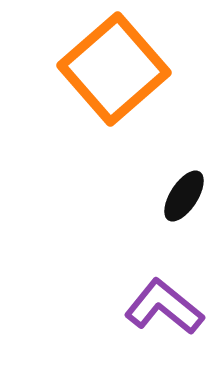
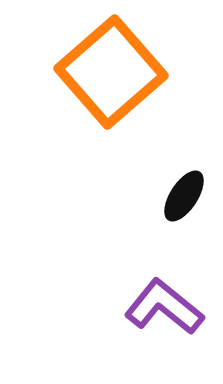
orange square: moved 3 px left, 3 px down
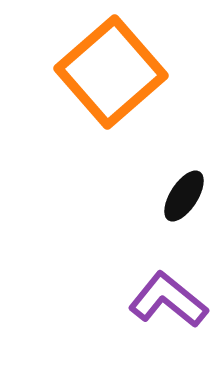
purple L-shape: moved 4 px right, 7 px up
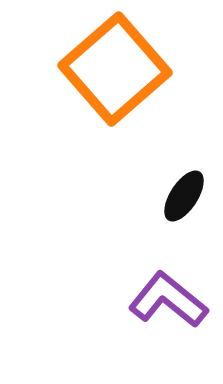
orange square: moved 4 px right, 3 px up
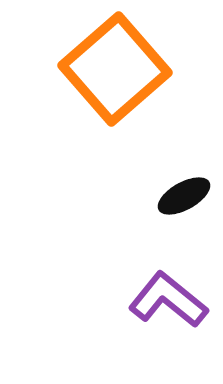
black ellipse: rotated 28 degrees clockwise
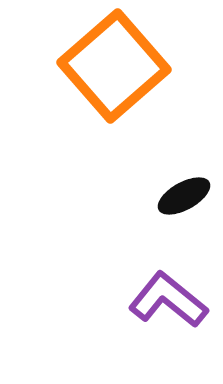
orange square: moved 1 px left, 3 px up
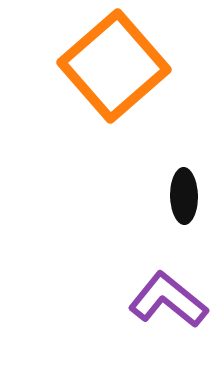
black ellipse: rotated 62 degrees counterclockwise
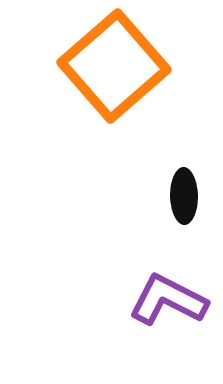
purple L-shape: rotated 12 degrees counterclockwise
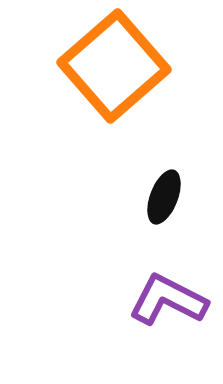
black ellipse: moved 20 px left, 1 px down; rotated 22 degrees clockwise
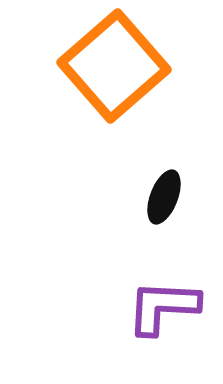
purple L-shape: moved 5 px left, 7 px down; rotated 24 degrees counterclockwise
